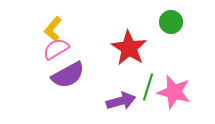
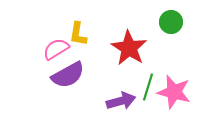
yellow L-shape: moved 25 px right, 5 px down; rotated 30 degrees counterclockwise
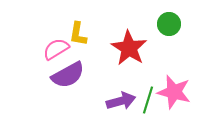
green circle: moved 2 px left, 2 px down
green line: moved 13 px down
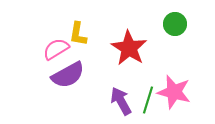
green circle: moved 6 px right
purple arrow: rotated 104 degrees counterclockwise
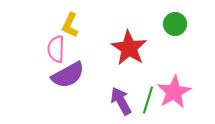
yellow L-shape: moved 8 px left, 9 px up; rotated 15 degrees clockwise
pink semicircle: rotated 56 degrees counterclockwise
pink star: rotated 28 degrees clockwise
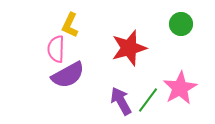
green circle: moved 6 px right
red star: rotated 24 degrees clockwise
pink star: moved 6 px right, 4 px up
green line: rotated 20 degrees clockwise
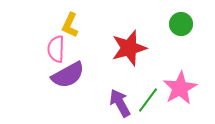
purple arrow: moved 1 px left, 2 px down
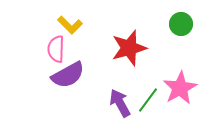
yellow L-shape: rotated 70 degrees counterclockwise
